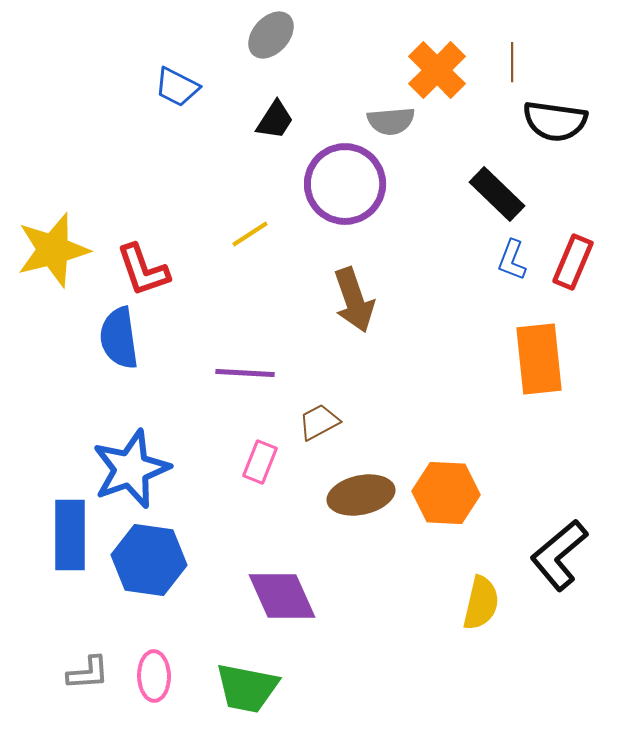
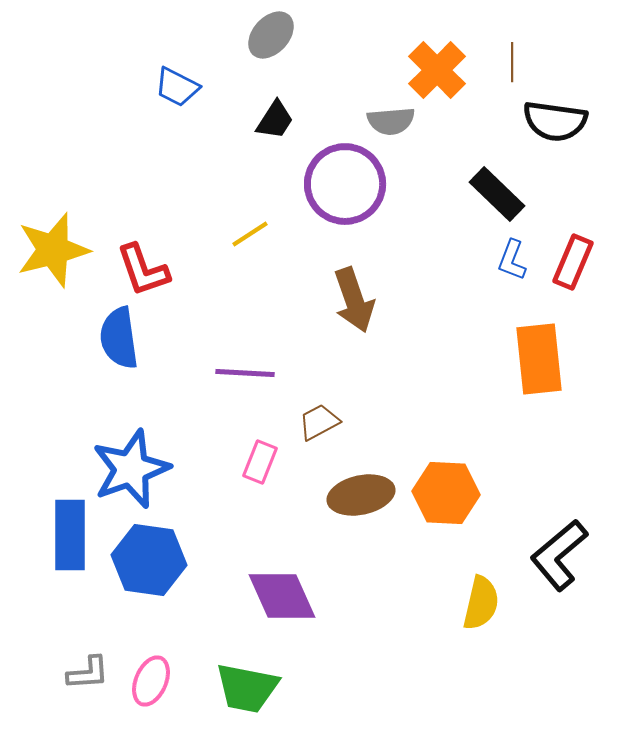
pink ellipse: moved 3 px left, 5 px down; rotated 24 degrees clockwise
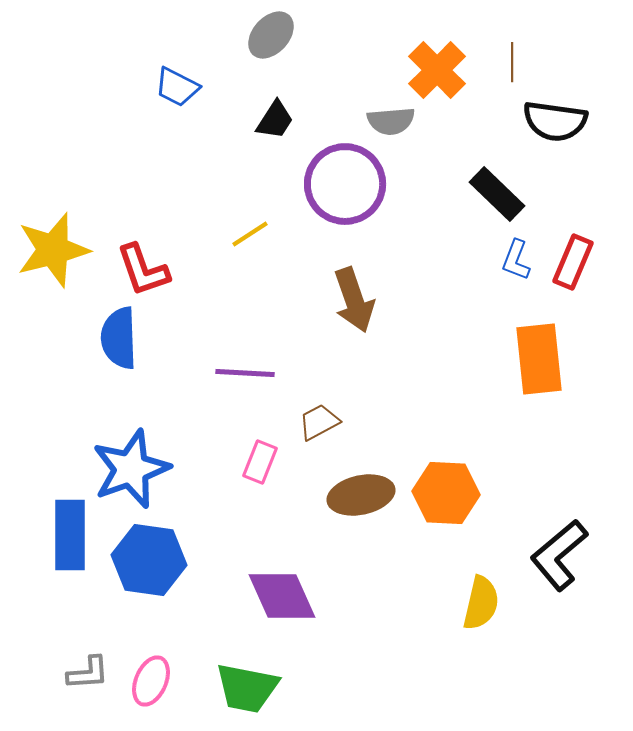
blue L-shape: moved 4 px right
blue semicircle: rotated 6 degrees clockwise
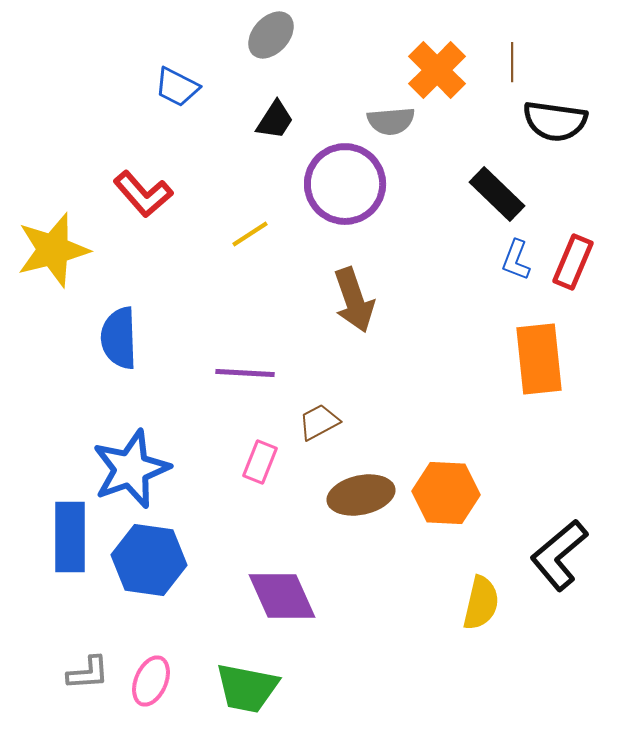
red L-shape: moved 76 px up; rotated 22 degrees counterclockwise
blue rectangle: moved 2 px down
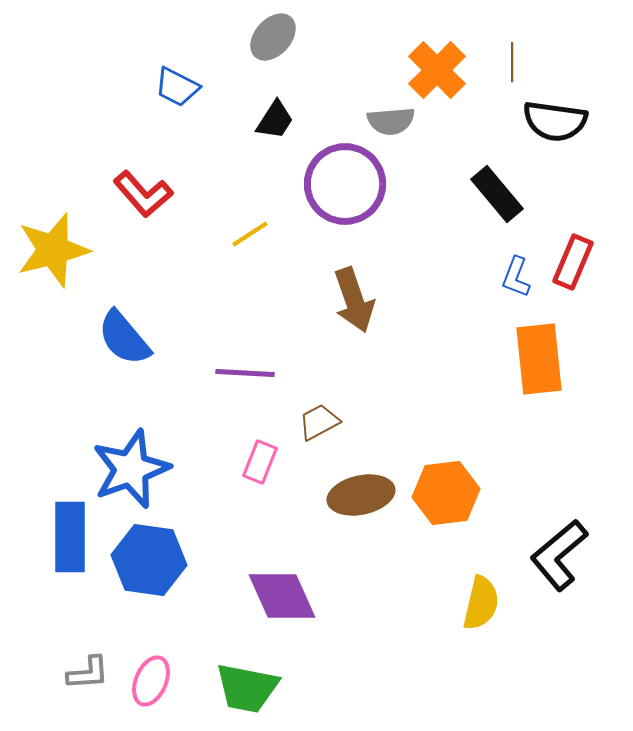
gray ellipse: moved 2 px right, 2 px down
black rectangle: rotated 6 degrees clockwise
blue L-shape: moved 17 px down
blue semicircle: moved 5 px right; rotated 38 degrees counterclockwise
orange hexagon: rotated 10 degrees counterclockwise
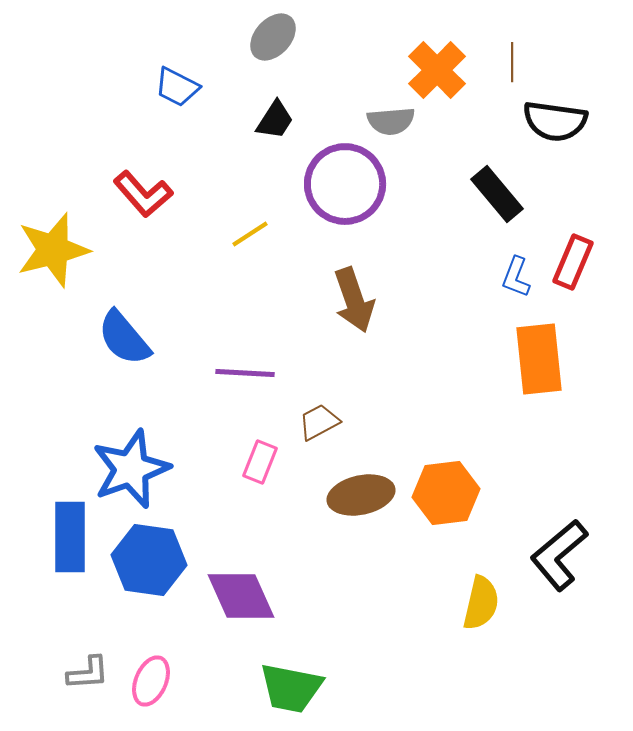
purple diamond: moved 41 px left
green trapezoid: moved 44 px right
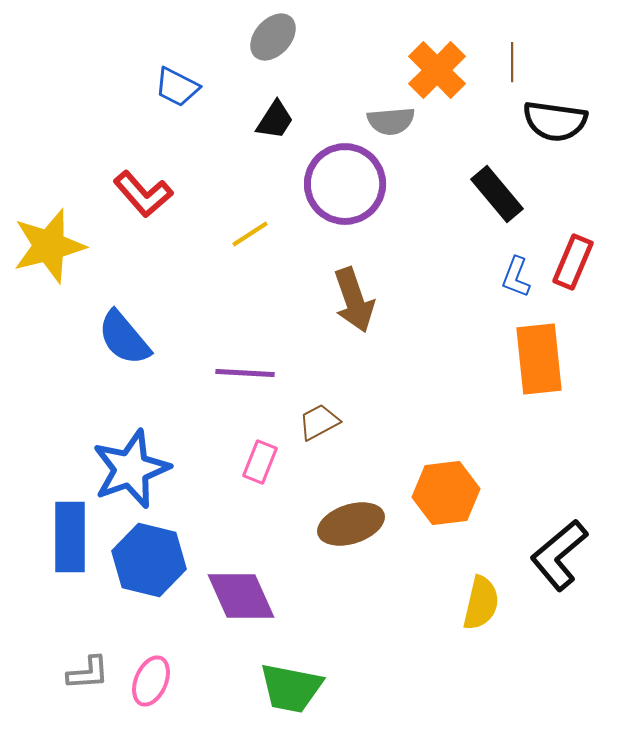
yellow star: moved 4 px left, 4 px up
brown ellipse: moved 10 px left, 29 px down; rotated 6 degrees counterclockwise
blue hexagon: rotated 6 degrees clockwise
